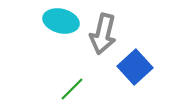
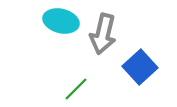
blue square: moved 5 px right
green line: moved 4 px right
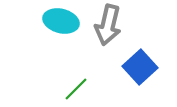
gray arrow: moved 5 px right, 9 px up
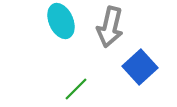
cyan ellipse: rotated 52 degrees clockwise
gray arrow: moved 2 px right, 2 px down
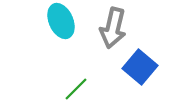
gray arrow: moved 3 px right, 1 px down
blue square: rotated 8 degrees counterclockwise
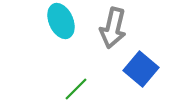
blue square: moved 1 px right, 2 px down
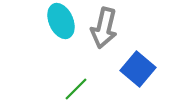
gray arrow: moved 9 px left
blue square: moved 3 px left
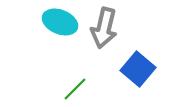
cyan ellipse: moved 1 px left, 1 px down; rotated 44 degrees counterclockwise
green line: moved 1 px left
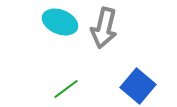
blue square: moved 17 px down
green line: moved 9 px left; rotated 8 degrees clockwise
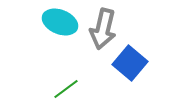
gray arrow: moved 1 px left, 1 px down
blue square: moved 8 px left, 23 px up
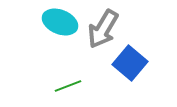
gray arrow: rotated 18 degrees clockwise
green line: moved 2 px right, 3 px up; rotated 16 degrees clockwise
